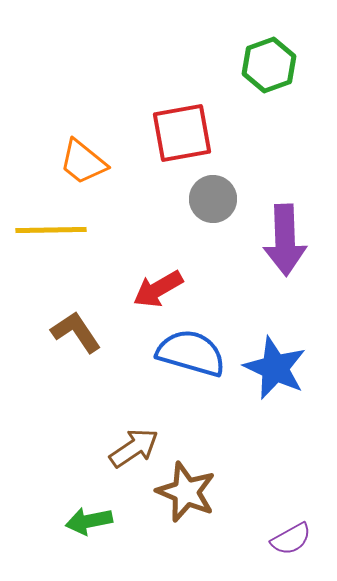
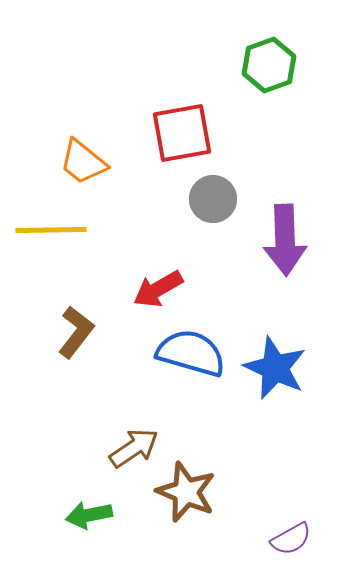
brown L-shape: rotated 72 degrees clockwise
green arrow: moved 6 px up
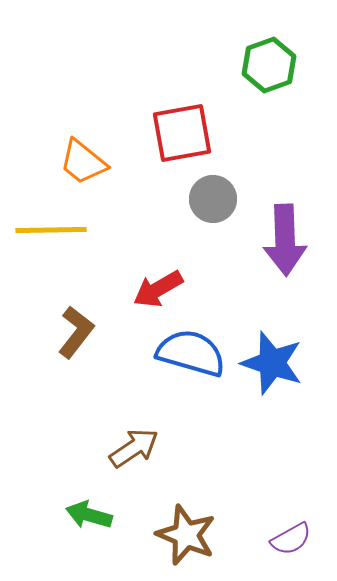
blue star: moved 3 px left, 5 px up; rotated 6 degrees counterclockwise
brown star: moved 43 px down
green arrow: rotated 27 degrees clockwise
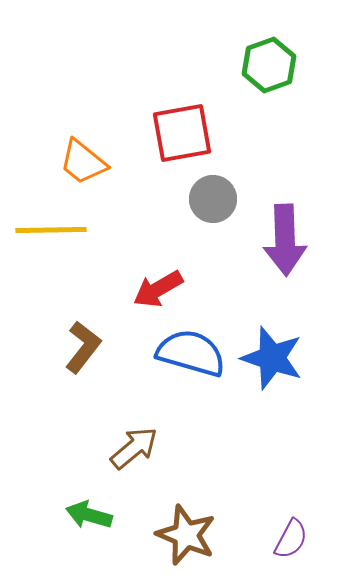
brown L-shape: moved 7 px right, 15 px down
blue star: moved 5 px up
brown arrow: rotated 6 degrees counterclockwise
purple semicircle: rotated 33 degrees counterclockwise
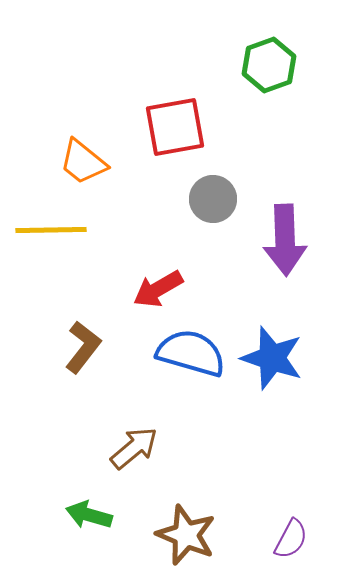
red square: moved 7 px left, 6 px up
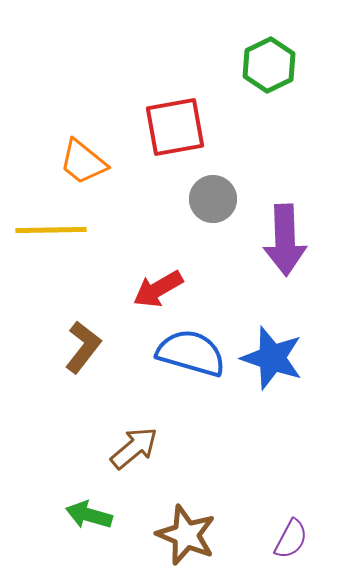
green hexagon: rotated 6 degrees counterclockwise
